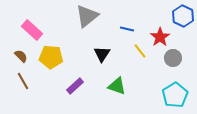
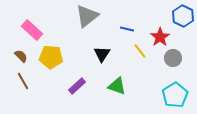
purple rectangle: moved 2 px right
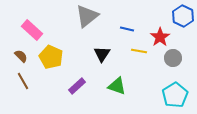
yellow line: moved 1 px left; rotated 42 degrees counterclockwise
yellow pentagon: rotated 20 degrees clockwise
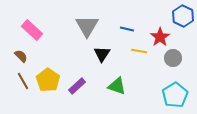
gray triangle: moved 10 px down; rotated 20 degrees counterclockwise
yellow pentagon: moved 3 px left, 23 px down; rotated 10 degrees clockwise
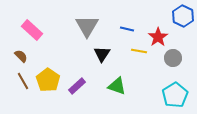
red star: moved 2 px left
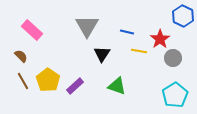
blue line: moved 3 px down
red star: moved 2 px right, 2 px down
purple rectangle: moved 2 px left
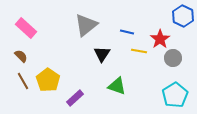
gray triangle: moved 1 px left, 1 px up; rotated 20 degrees clockwise
pink rectangle: moved 6 px left, 2 px up
purple rectangle: moved 12 px down
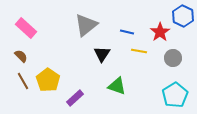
red star: moved 7 px up
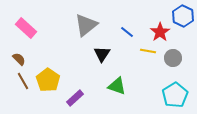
blue line: rotated 24 degrees clockwise
yellow line: moved 9 px right
brown semicircle: moved 2 px left, 3 px down
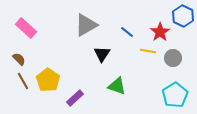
gray triangle: rotated 10 degrees clockwise
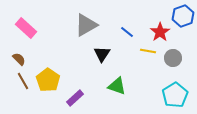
blue hexagon: rotated 15 degrees clockwise
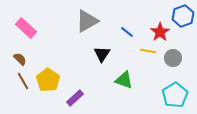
gray triangle: moved 1 px right, 4 px up
brown semicircle: moved 1 px right
green triangle: moved 7 px right, 6 px up
